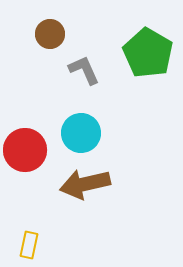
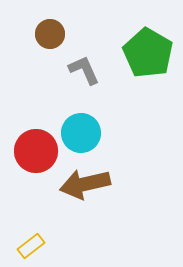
red circle: moved 11 px right, 1 px down
yellow rectangle: moved 2 px right, 1 px down; rotated 40 degrees clockwise
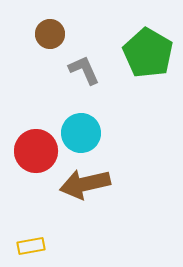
yellow rectangle: rotated 28 degrees clockwise
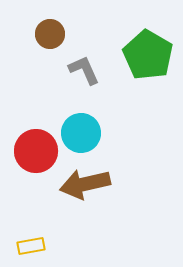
green pentagon: moved 2 px down
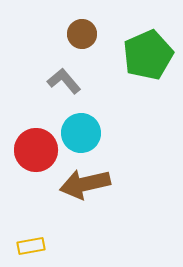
brown circle: moved 32 px right
green pentagon: rotated 18 degrees clockwise
gray L-shape: moved 20 px left, 11 px down; rotated 16 degrees counterclockwise
red circle: moved 1 px up
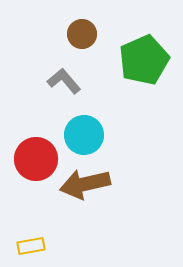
green pentagon: moved 4 px left, 5 px down
cyan circle: moved 3 px right, 2 px down
red circle: moved 9 px down
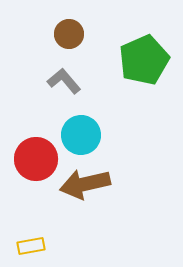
brown circle: moved 13 px left
cyan circle: moved 3 px left
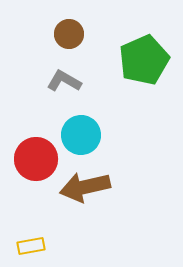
gray L-shape: rotated 20 degrees counterclockwise
brown arrow: moved 3 px down
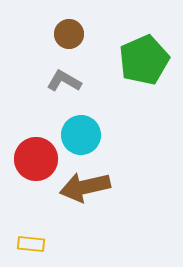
yellow rectangle: moved 2 px up; rotated 16 degrees clockwise
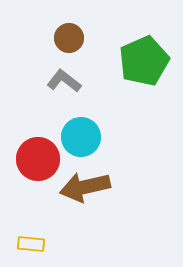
brown circle: moved 4 px down
green pentagon: moved 1 px down
gray L-shape: rotated 8 degrees clockwise
cyan circle: moved 2 px down
red circle: moved 2 px right
